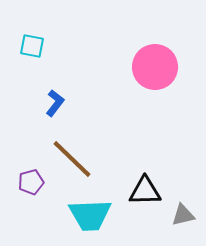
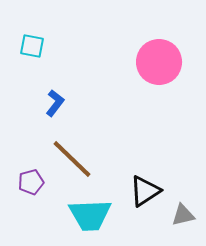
pink circle: moved 4 px right, 5 px up
black triangle: rotated 32 degrees counterclockwise
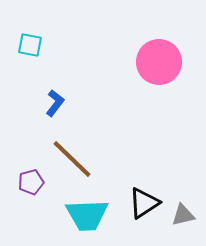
cyan square: moved 2 px left, 1 px up
black triangle: moved 1 px left, 12 px down
cyan trapezoid: moved 3 px left
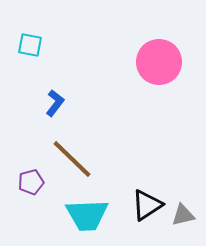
black triangle: moved 3 px right, 2 px down
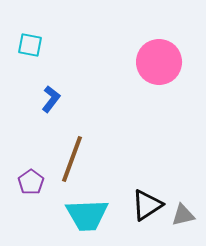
blue L-shape: moved 4 px left, 4 px up
brown line: rotated 66 degrees clockwise
purple pentagon: rotated 20 degrees counterclockwise
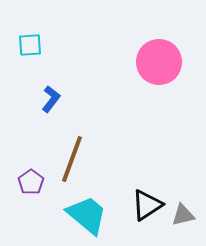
cyan square: rotated 15 degrees counterclockwise
cyan trapezoid: rotated 138 degrees counterclockwise
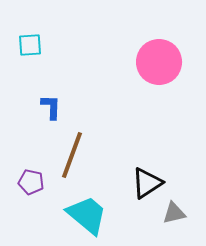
blue L-shape: moved 8 px down; rotated 36 degrees counterclockwise
brown line: moved 4 px up
purple pentagon: rotated 25 degrees counterclockwise
black triangle: moved 22 px up
gray triangle: moved 9 px left, 2 px up
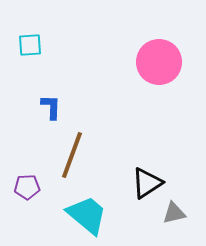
purple pentagon: moved 4 px left, 5 px down; rotated 15 degrees counterclockwise
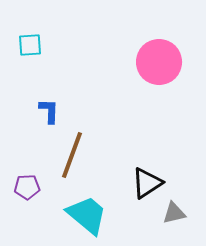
blue L-shape: moved 2 px left, 4 px down
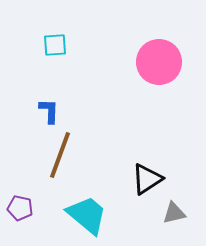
cyan square: moved 25 px right
brown line: moved 12 px left
black triangle: moved 4 px up
purple pentagon: moved 7 px left, 21 px down; rotated 15 degrees clockwise
